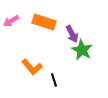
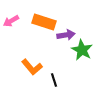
purple arrow: moved 6 px left, 1 px down; rotated 72 degrees counterclockwise
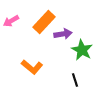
orange rectangle: rotated 65 degrees counterclockwise
purple arrow: moved 3 px left, 1 px up
orange L-shape: rotated 10 degrees counterclockwise
black line: moved 21 px right
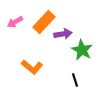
pink arrow: moved 4 px right, 1 px down
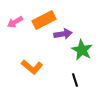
orange rectangle: moved 2 px up; rotated 20 degrees clockwise
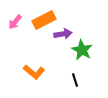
pink arrow: rotated 21 degrees counterclockwise
orange L-shape: moved 2 px right, 5 px down
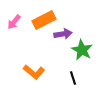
pink arrow: moved 1 px left
black line: moved 2 px left, 2 px up
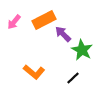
purple arrow: rotated 126 degrees counterclockwise
black line: rotated 64 degrees clockwise
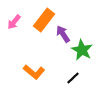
orange rectangle: rotated 25 degrees counterclockwise
purple arrow: rotated 12 degrees clockwise
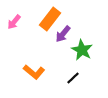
orange rectangle: moved 6 px right, 1 px up
purple arrow: rotated 108 degrees counterclockwise
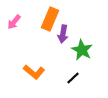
orange rectangle: rotated 15 degrees counterclockwise
purple arrow: rotated 30 degrees counterclockwise
